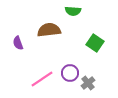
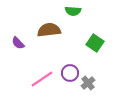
purple semicircle: rotated 24 degrees counterclockwise
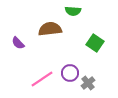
brown semicircle: moved 1 px right, 1 px up
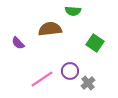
purple circle: moved 2 px up
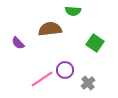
purple circle: moved 5 px left, 1 px up
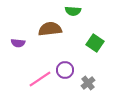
purple semicircle: rotated 40 degrees counterclockwise
pink line: moved 2 px left
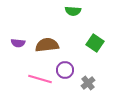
brown semicircle: moved 3 px left, 16 px down
pink line: rotated 50 degrees clockwise
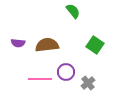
green semicircle: rotated 133 degrees counterclockwise
green square: moved 2 px down
purple circle: moved 1 px right, 2 px down
pink line: rotated 15 degrees counterclockwise
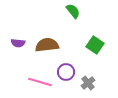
pink line: moved 3 px down; rotated 15 degrees clockwise
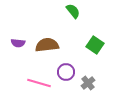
pink line: moved 1 px left, 1 px down
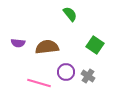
green semicircle: moved 3 px left, 3 px down
brown semicircle: moved 2 px down
gray cross: moved 7 px up; rotated 16 degrees counterclockwise
